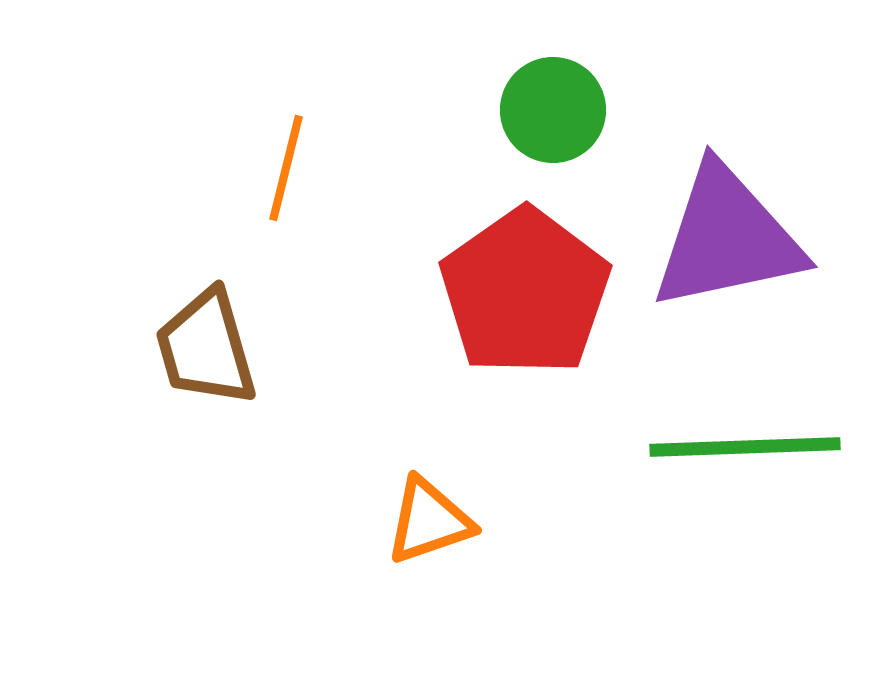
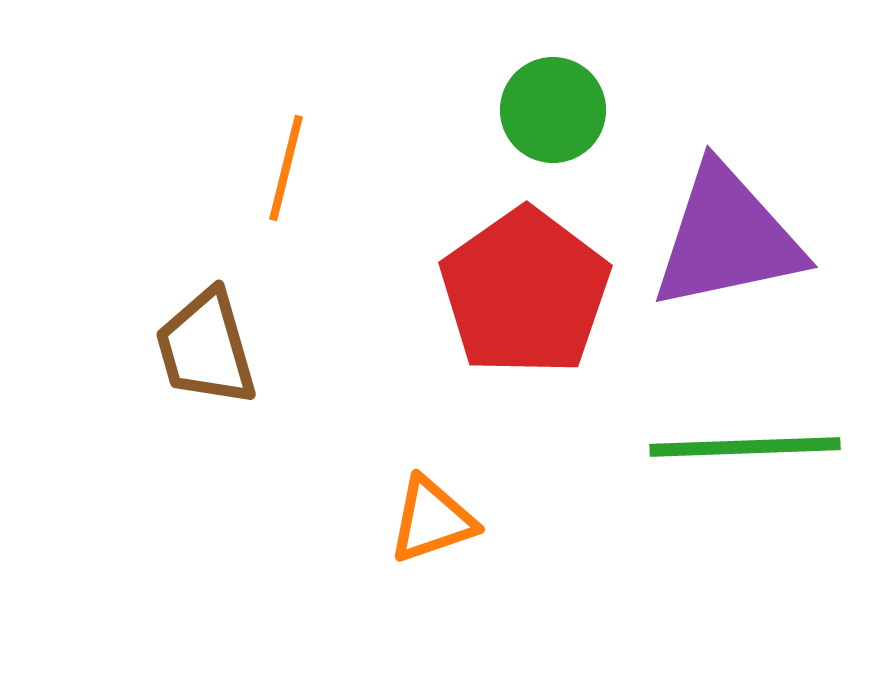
orange triangle: moved 3 px right, 1 px up
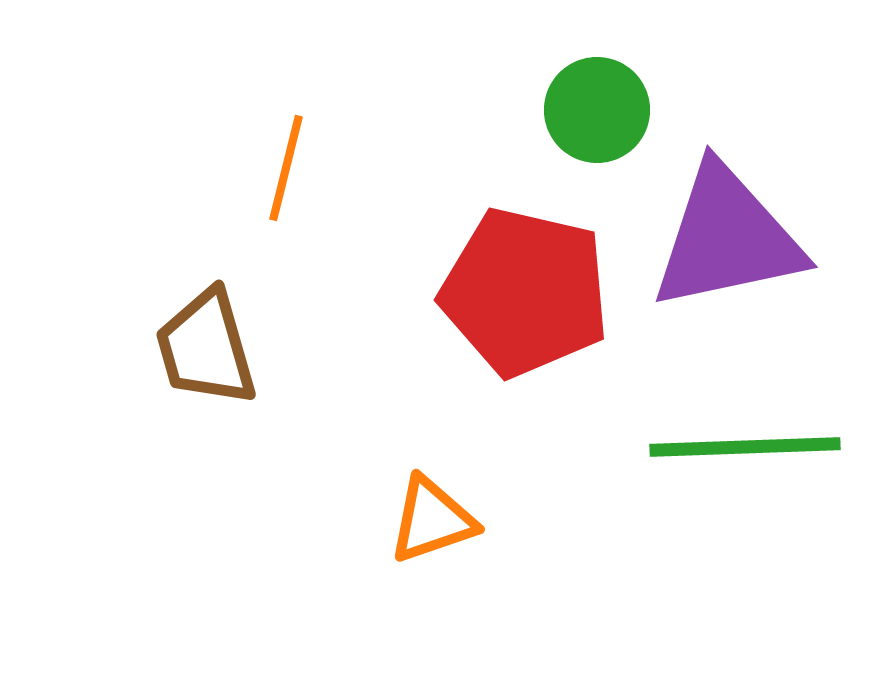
green circle: moved 44 px right
red pentagon: rotated 24 degrees counterclockwise
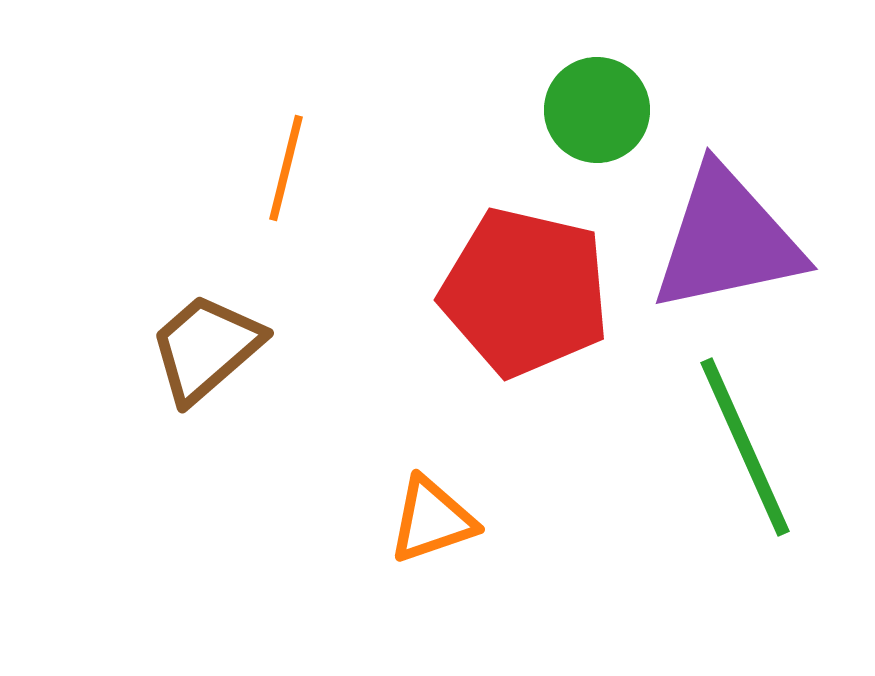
purple triangle: moved 2 px down
brown trapezoid: rotated 65 degrees clockwise
green line: rotated 68 degrees clockwise
